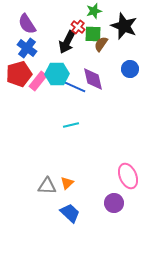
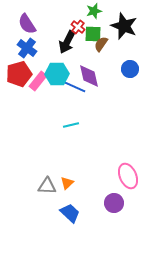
purple diamond: moved 4 px left, 3 px up
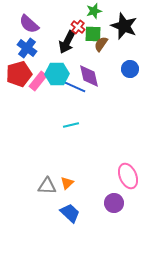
purple semicircle: moved 2 px right; rotated 15 degrees counterclockwise
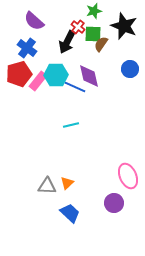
purple semicircle: moved 5 px right, 3 px up
cyan hexagon: moved 1 px left, 1 px down
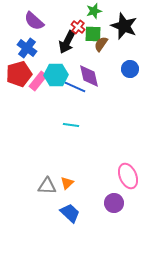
cyan line: rotated 21 degrees clockwise
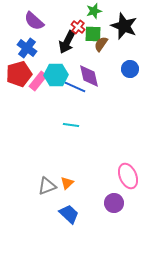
gray triangle: rotated 24 degrees counterclockwise
blue trapezoid: moved 1 px left, 1 px down
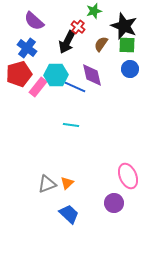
green square: moved 34 px right, 11 px down
purple diamond: moved 3 px right, 1 px up
pink rectangle: moved 6 px down
gray triangle: moved 2 px up
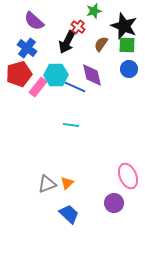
blue circle: moved 1 px left
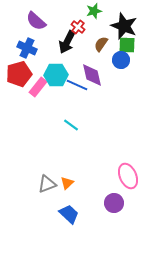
purple semicircle: moved 2 px right
blue cross: rotated 12 degrees counterclockwise
blue circle: moved 8 px left, 9 px up
blue line: moved 2 px right, 2 px up
cyan line: rotated 28 degrees clockwise
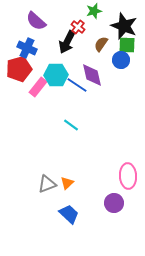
red pentagon: moved 5 px up
blue line: rotated 10 degrees clockwise
pink ellipse: rotated 20 degrees clockwise
